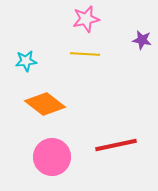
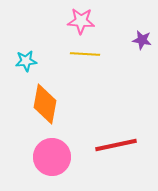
pink star: moved 5 px left, 2 px down; rotated 16 degrees clockwise
orange diamond: rotated 63 degrees clockwise
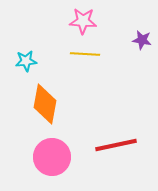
pink star: moved 2 px right
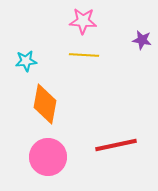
yellow line: moved 1 px left, 1 px down
pink circle: moved 4 px left
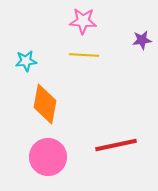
purple star: rotated 18 degrees counterclockwise
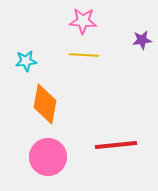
red line: rotated 6 degrees clockwise
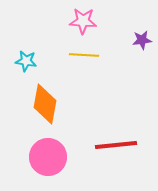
cyan star: rotated 15 degrees clockwise
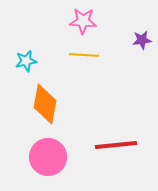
cyan star: rotated 20 degrees counterclockwise
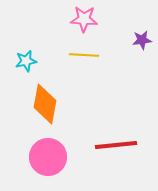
pink star: moved 1 px right, 2 px up
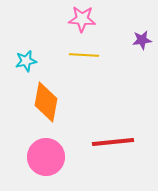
pink star: moved 2 px left
orange diamond: moved 1 px right, 2 px up
red line: moved 3 px left, 3 px up
pink circle: moved 2 px left
